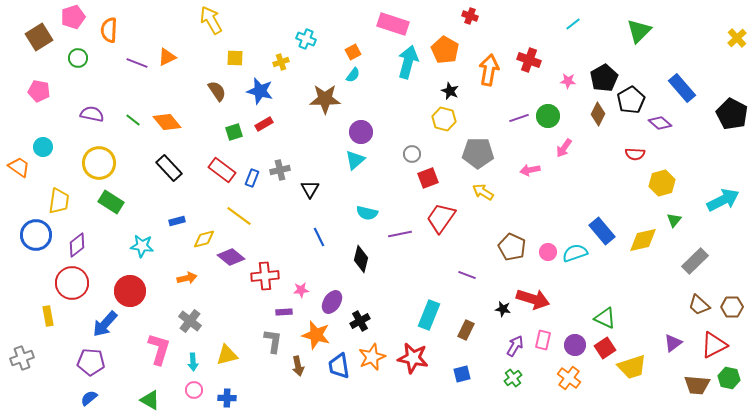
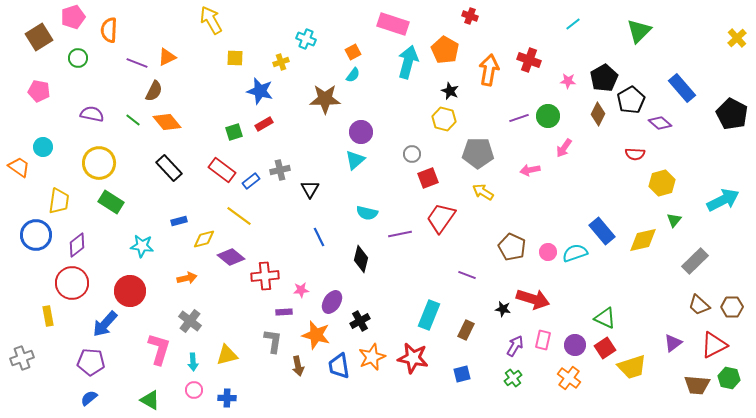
brown semicircle at (217, 91): moved 63 px left; rotated 60 degrees clockwise
blue rectangle at (252, 178): moved 1 px left, 3 px down; rotated 30 degrees clockwise
blue rectangle at (177, 221): moved 2 px right
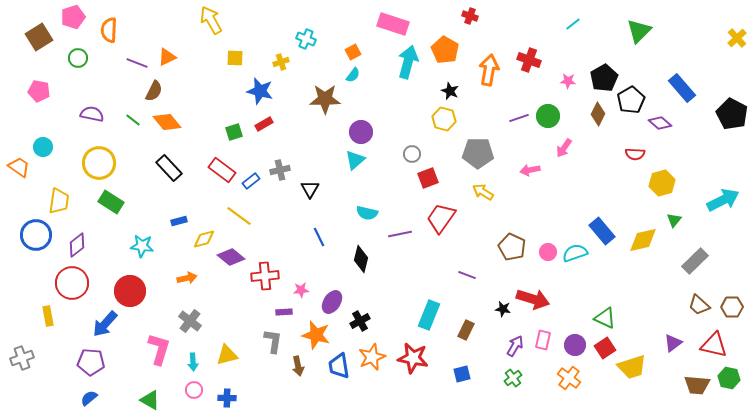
red triangle at (714, 345): rotated 40 degrees clockwise
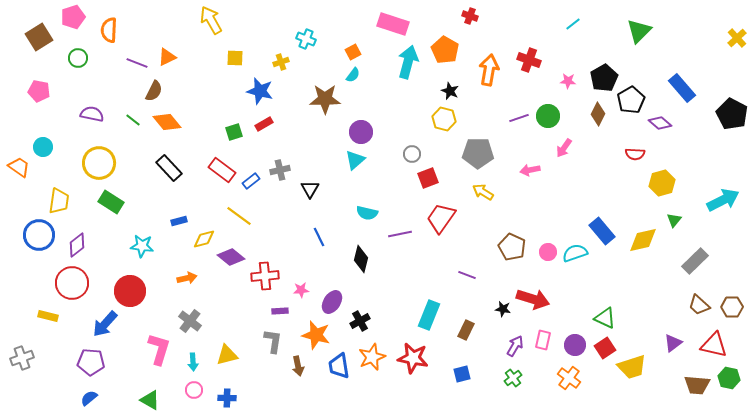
blue circle at (36, 235): moved 3 px right
purple rectangle at (284, 312): moved 4 px left, 1 px up
yellow rectangle at (48, 316): rotated 66 degrees counterclockwise
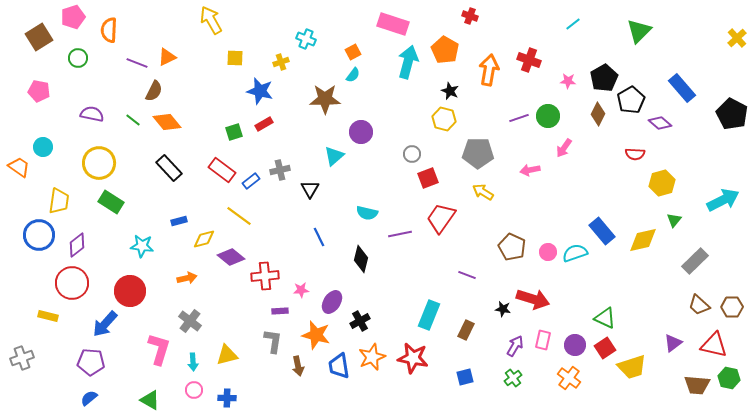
cyan triangle at (355, 160): moved 21 px left, 4 px up
blue square at (462, 374): moved 3 px right, 3 px down
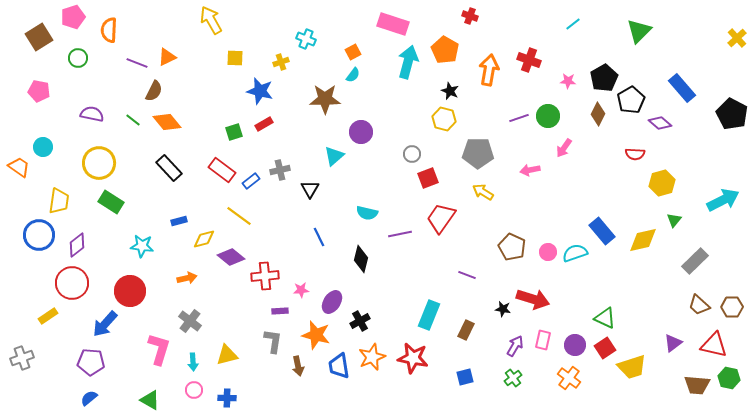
yellow rectangle at (48, 316): rotated 48 degrees counterclockwise
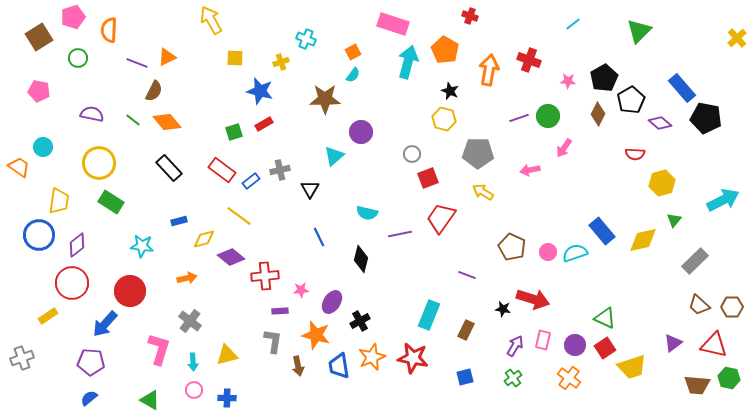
black pentagon at (732, 114): moved 26 px left, 4 px down; rotated 16 degrees counterclockwise
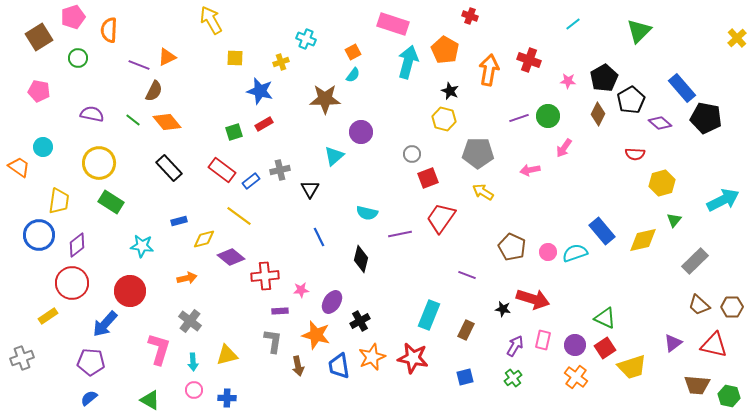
purple line at (137, 63): moved 2 px right, 2 px down
orange cross at (569, 378): moved 7 px right, 1 px up
green hexagon at (729, 378): moved 18 px down
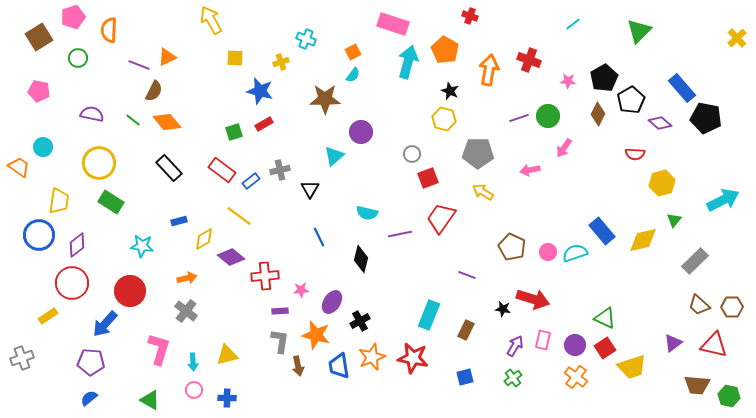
yellow diamond at (204, 239): rotated 15 degrees counterclockwise
gray cross at (190, 321): moved 4 px left, 10 px up
gray L-shape at (273, 341): moved 7 px right
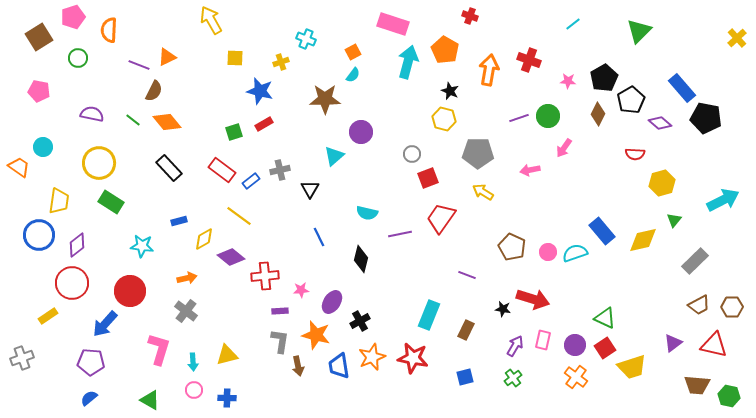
brown trapezoid at (699, 305): rotated 70 degrees counterclockwise
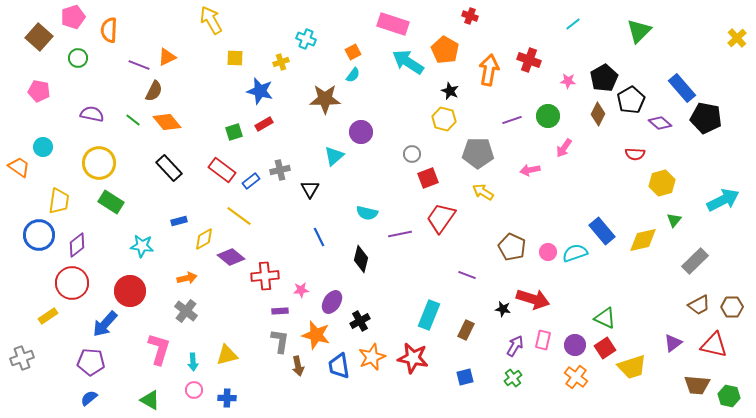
brown square at (39, 37): rotated 16 degrees counterclockwise
cyan arrow at (408, 62): rotated 72 degrees counterclockwise
purple line at (519, 118): moved 7 px left, 2 px down
